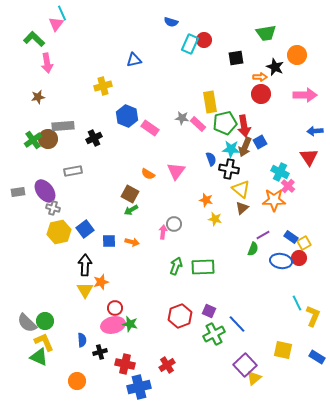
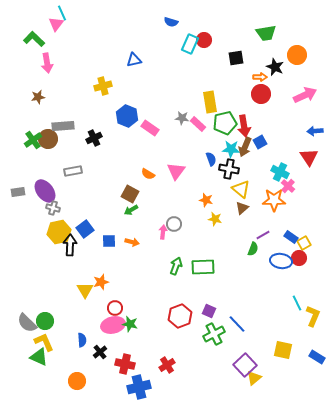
pink arrow at (305, 95): rotated 25 degrees counterclockwise
black arrow at (85, 265): moved 15 px left, 20 px up
black cross at (100, 352): rotated 24 degrees counterclockwise
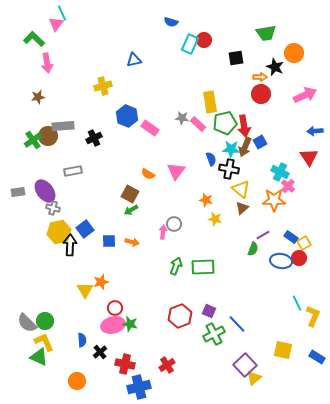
orange circle at (297, 55): moved 3 px left, 2 px up
brown circle at (48, 139): moved 3 px up
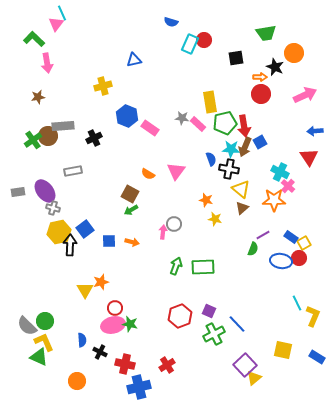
gray semicircle at (27, 323): moved 3 px down
black cross at (100, 352): rotated 24 degrees counterclockwise
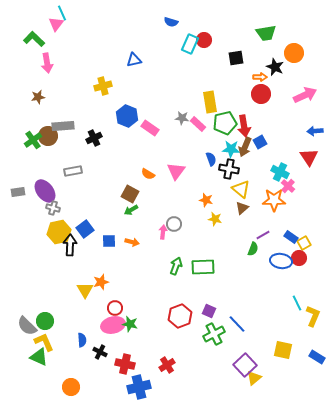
orange circle at (77, 381): moved 6 px left, 6 px down
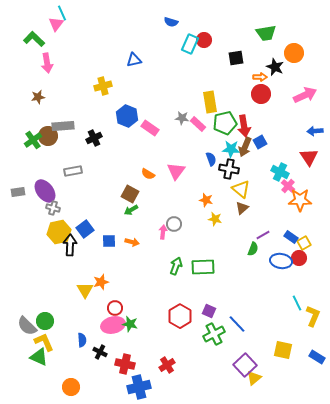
orange star at (274, 200): moved 26 px right
red hexagon at (180, 316): rotated 10 degrees counterclockwise
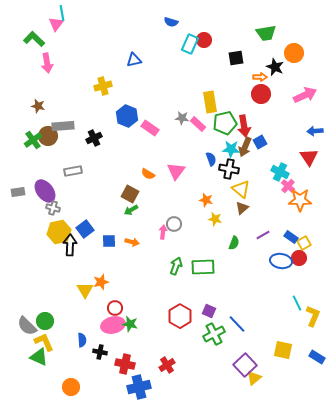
cyan line at (62, 13): rotated 14 degrees clockwise
brown star at (38, 97): moved 9 px down; rotated 24 degrees clockwise
green semicircle at (253, 249): moved 19 px left, 6 px up
black cross at (100, 352): rotated 16 degrees counterclockwise
